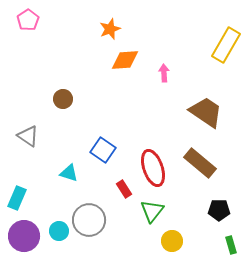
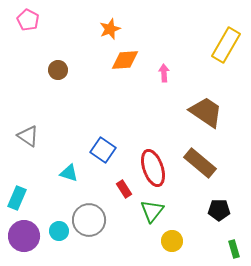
pink pentagon: rotated 10 degrees counterclockwise
brown circle: moved 5 px left, 29 px up
green rectangle: moved 3 px right, 4 px down
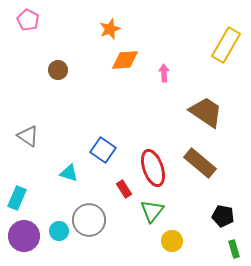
black pentagon: moved 4 px right, 6 px down; rotated 10 degrees clockwise
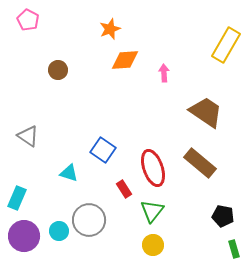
yellow circle: moved 19 px left, 4 px down
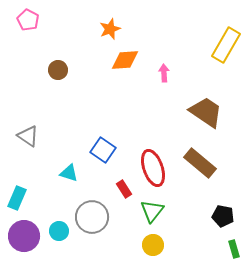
gray circle: moved 3 px right, 3 px up
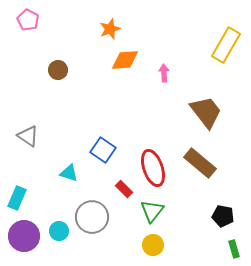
brown trapezoid: rotated 18 degrees clockwise
red rectangle: rotated 12 degrees counterclockwise
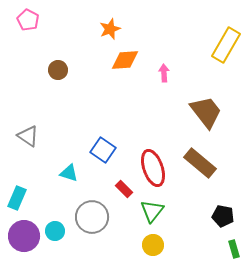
cyan circle: moved 4 px left
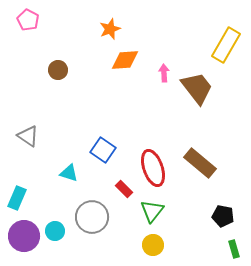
brown trapezoid: moved 9 px left, 24 px up
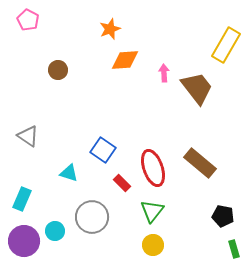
red rectangle: moved 2 px left, 6 px up
cyan rectangle: moved 5 px right, 1 px down
purple circle: moved 5 px down
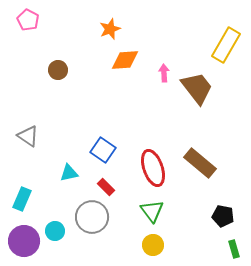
cyan triangle: rotated 30 degrees counterclockwise
red rectangle: moved 16 px left, 4 px down
green triangle: rotated 15 degrees counterclockwise
